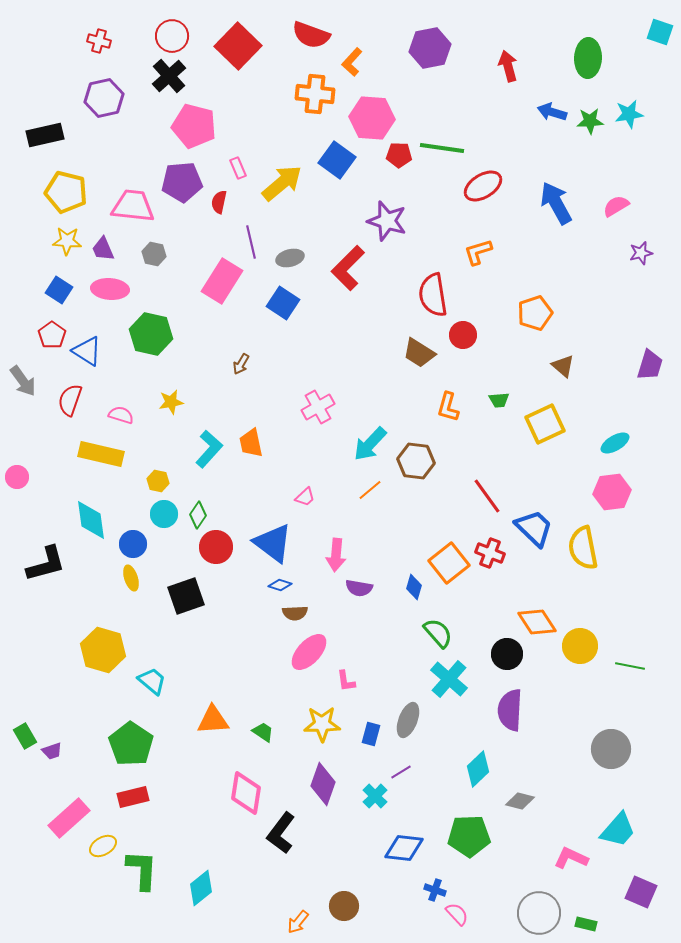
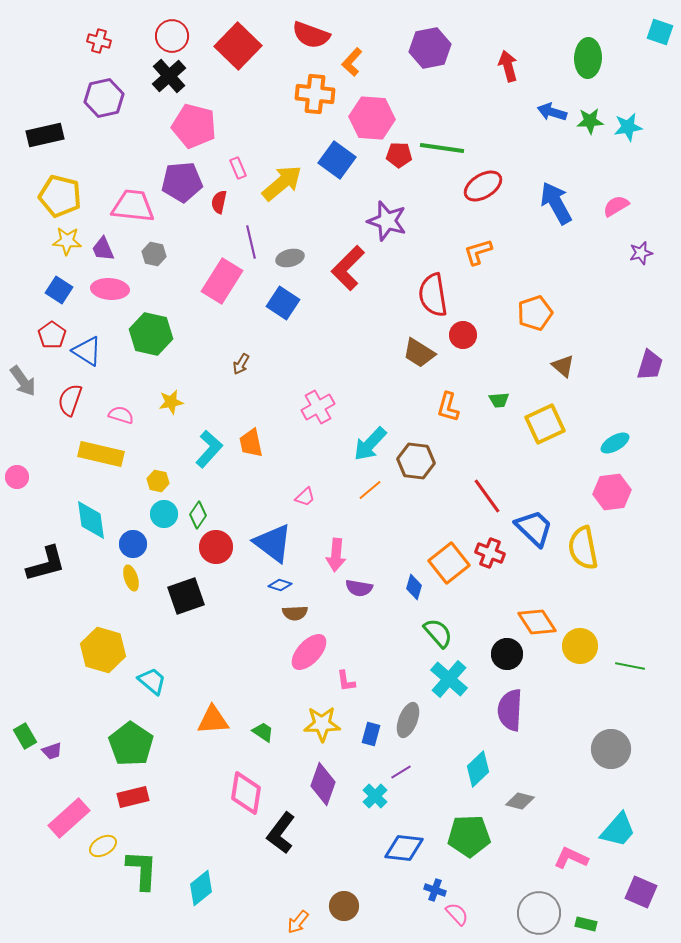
cyan star at (629, 114): moved 1 px left, 13 px down
yellow pentagon at (66, 192): moved 6 px left, 4 px down
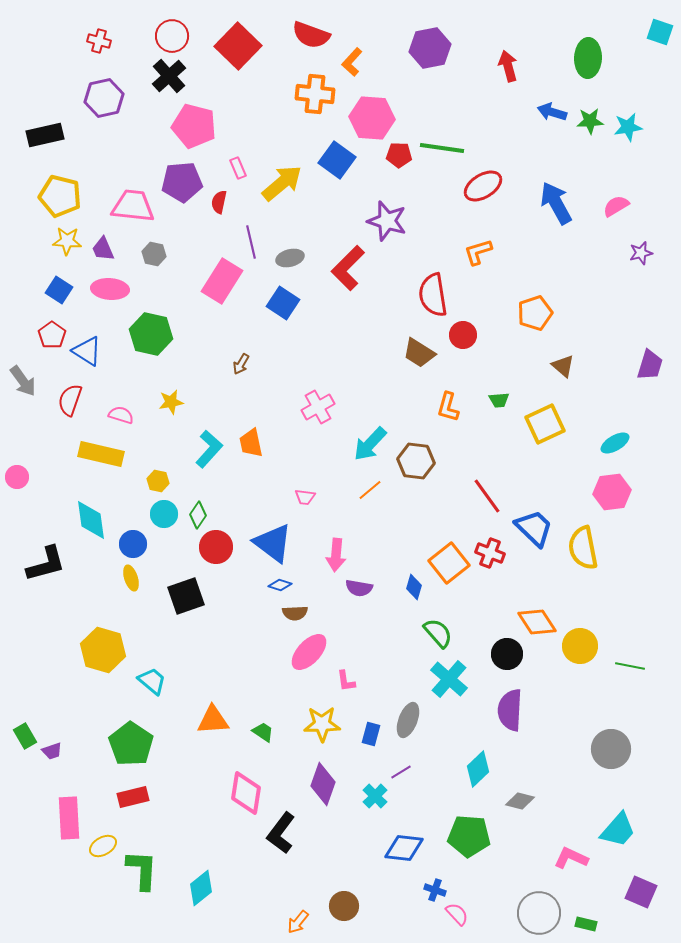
pink trapezoid at (305, 497): rotated 50 degrees clockwise
pink rectangle at (69, 818): rotated 51 degrees counterclockwise
green pentagon at (469, 836): rotated 6 degrees clockwise
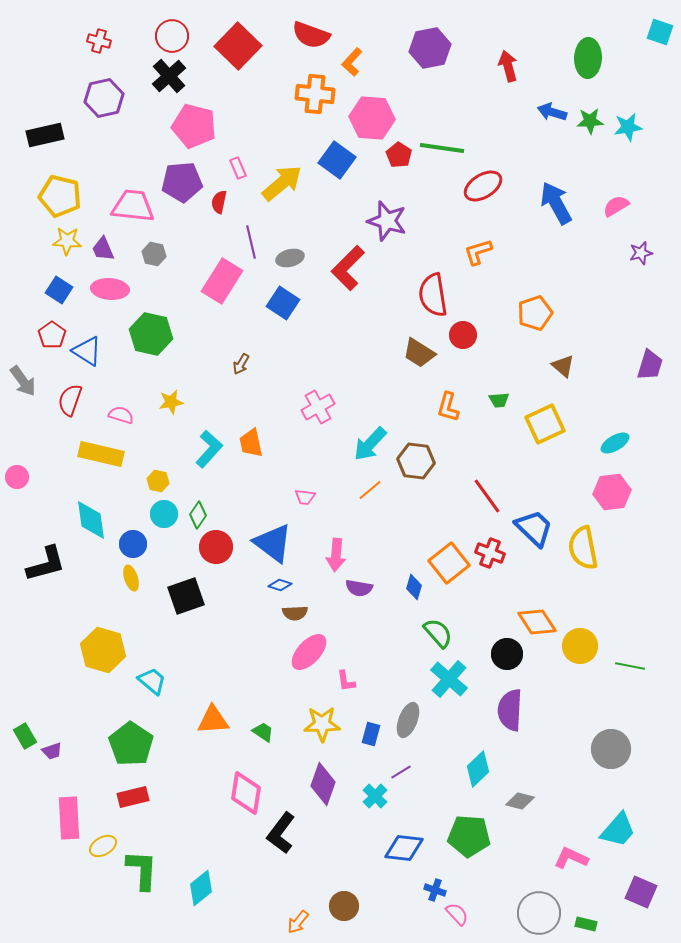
red pentagon at (399, 155): rotated 30 degrees clockwise
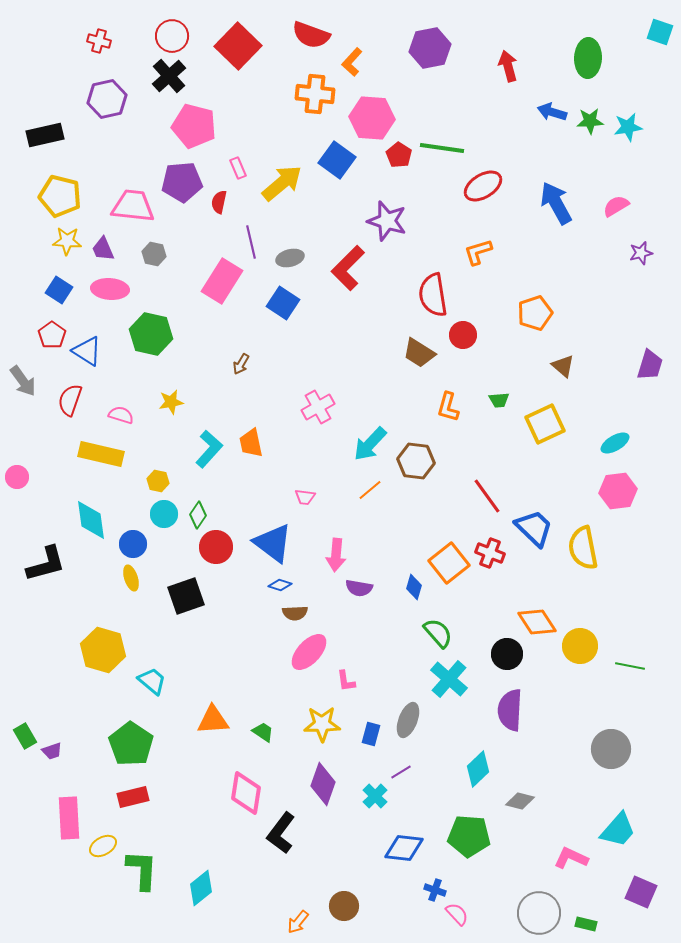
purple hexagon at (104, 98): moved 3 px right, 1 px down
pink hexagon at (612, 492): moved 6 px right, 1 px up
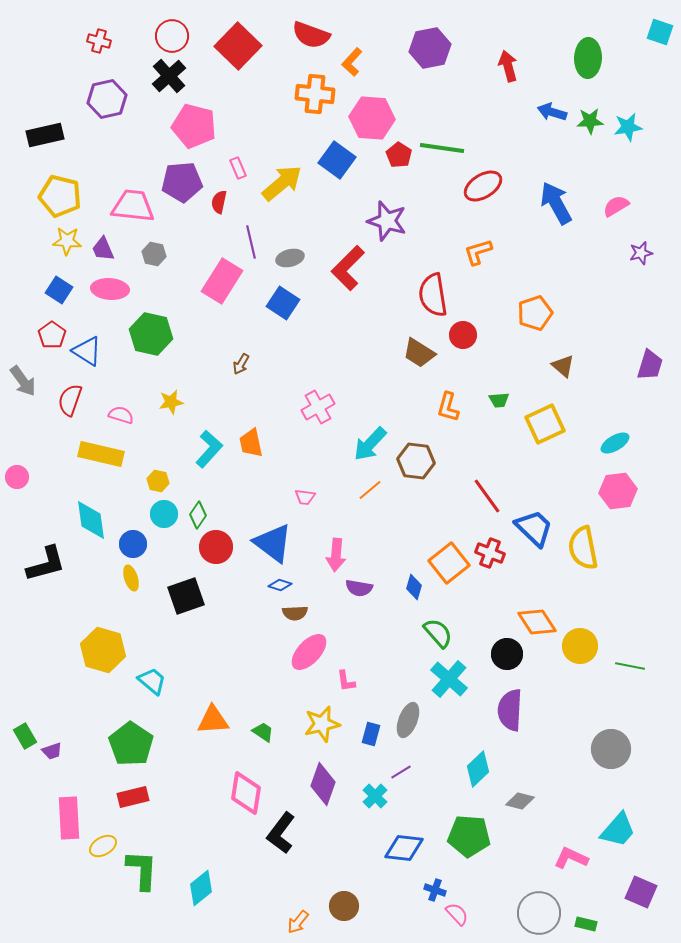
yellow star at (322, 724): rotated 12 degrees counterclockwise
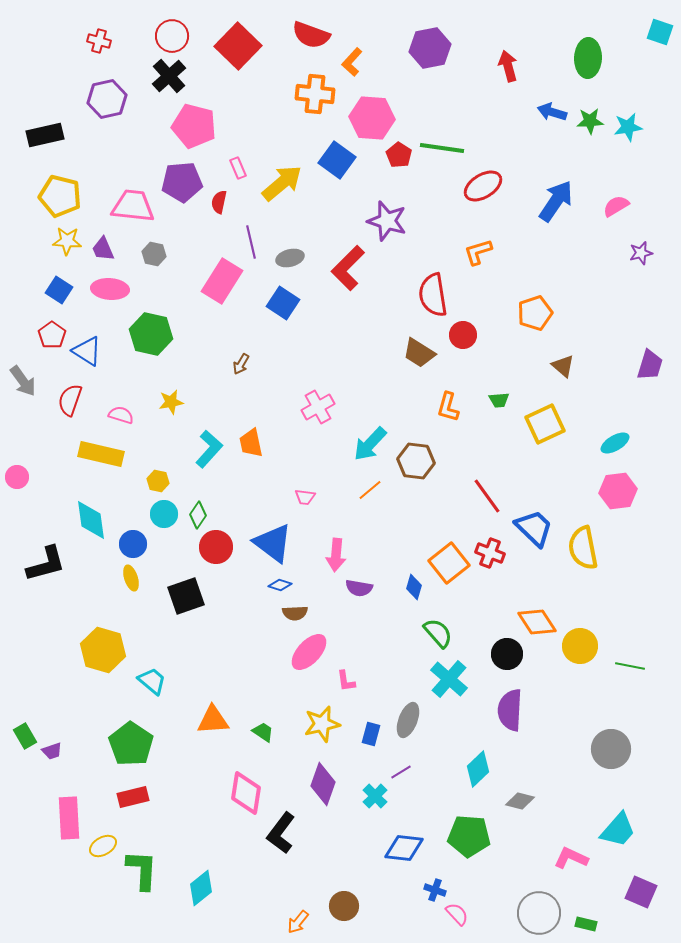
blue arrow at (556, 203): moved 2 px up; rotated 63 degrees clockwise
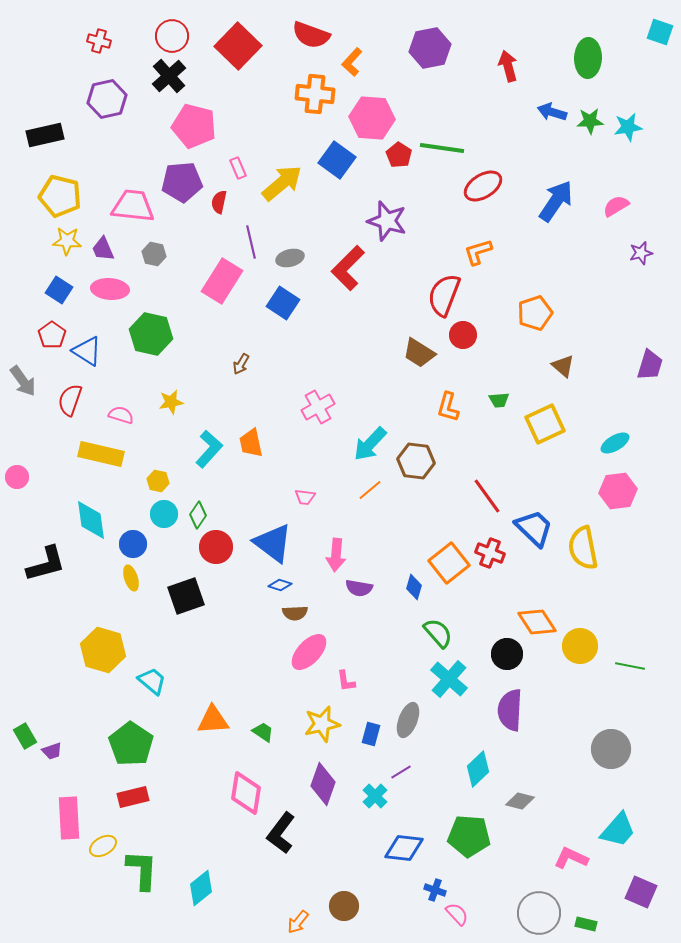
red semicircle at (433, 295): moved 11 px right; rotated 30 degrees clockwise
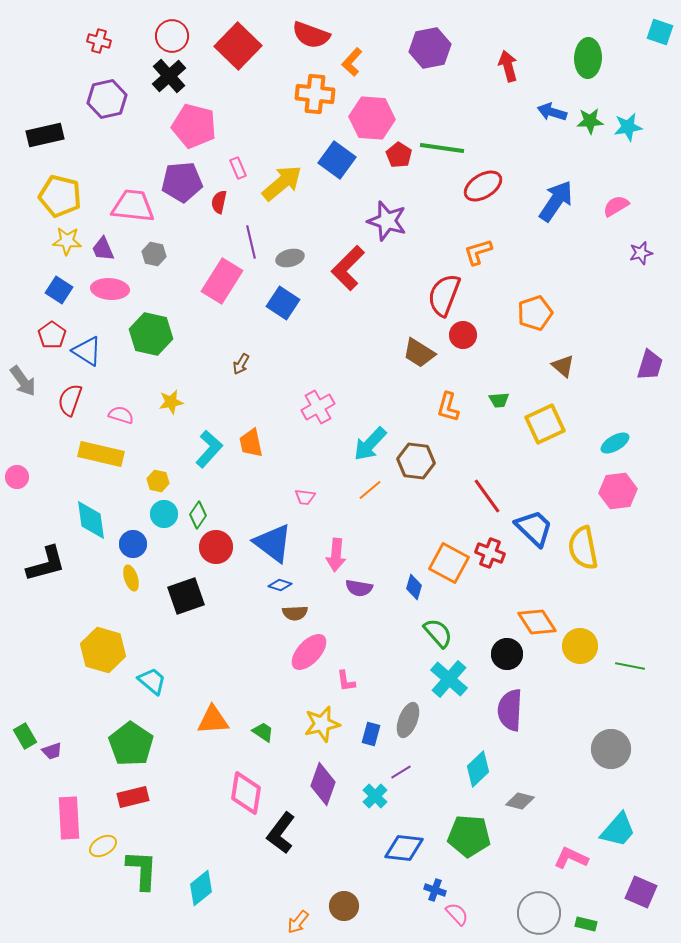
orange square at (449, 563): rotated 24 degrees counterclockwise
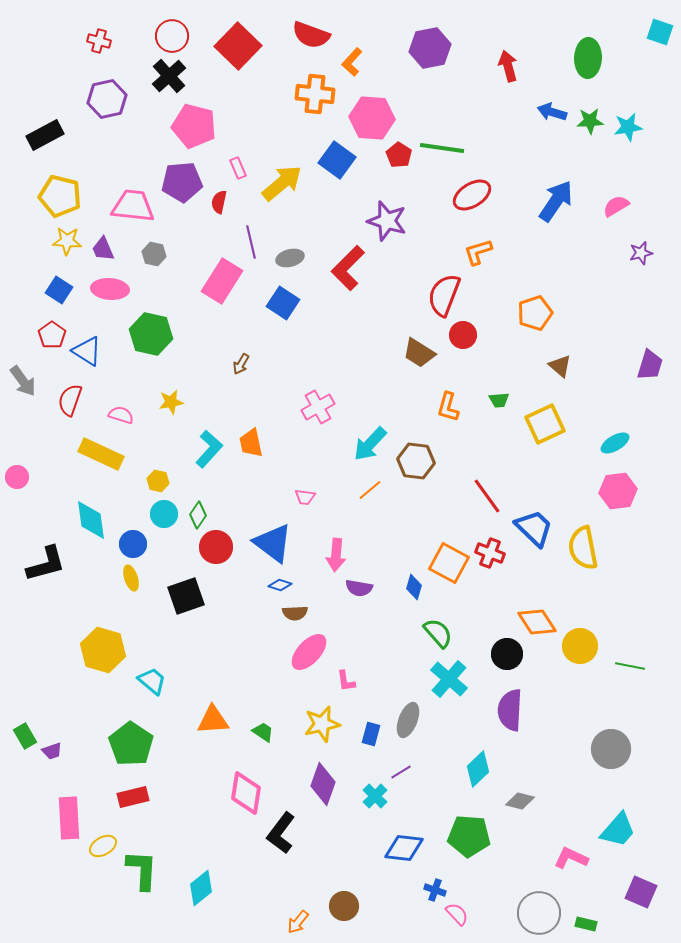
black rectangle at (45, 135): rotated 15 degrees counterclockwise
red ellipse at (483, 186): moved 11 px left, 9 px down
brown triangle at (563, 366): moved 3 px left
yellow rectangle at (101, 454): rotated 12 degrees clockwise
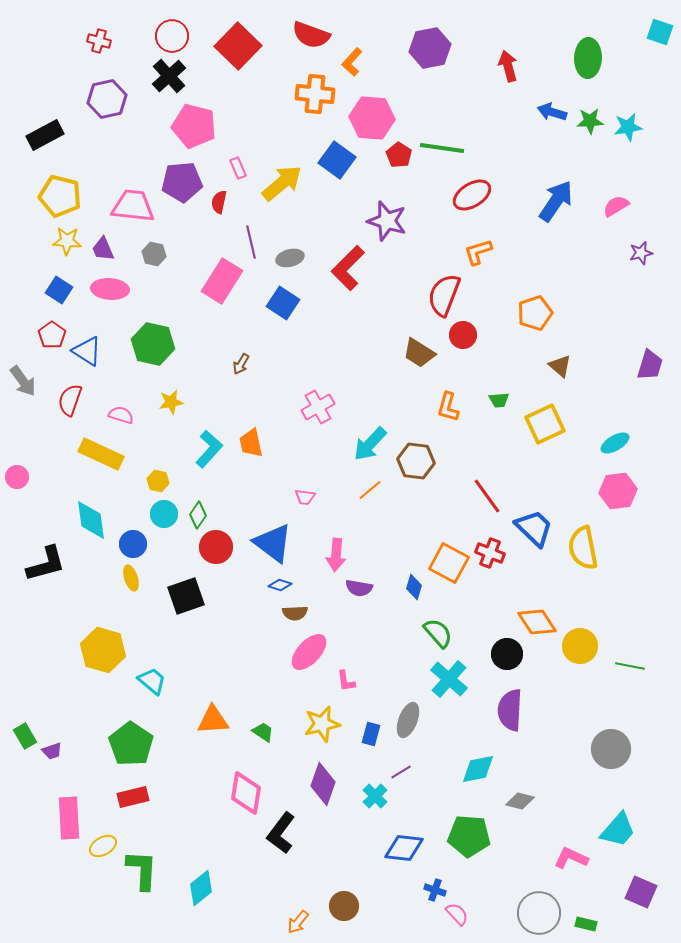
green hexagon at (151, 334): moved 2 px right, 10 px down
cyan diamond at (478, 769): rotated 33 degrees clockwise
